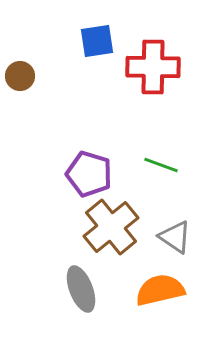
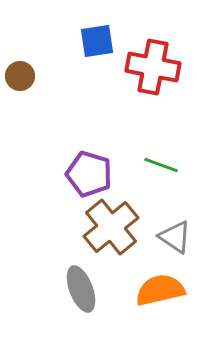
red cross: rotated 10 degrees clockwise
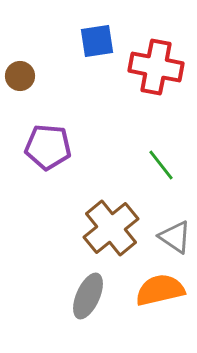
red cross: moved 3 px right
green line: rotated 32 degrees clockwise
purple pentagon: moved 41 px left, 27 px up; rotated 12 degrees counterclockwise
brown cross: moved 1 px down
gray ellipse: moved 7 px right, 7 px down; rotated 45 degrees clockwise
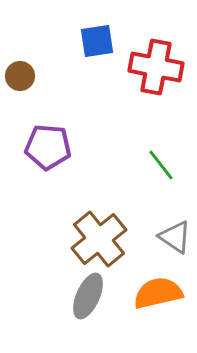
brown cross: moved 12 px left, 11 px down
orange semicircle: moved 2 px left, 3 px down
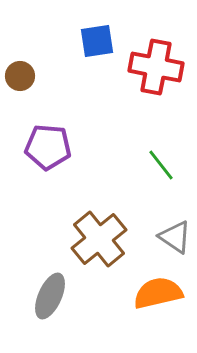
gray ellipse: moved 38 px left
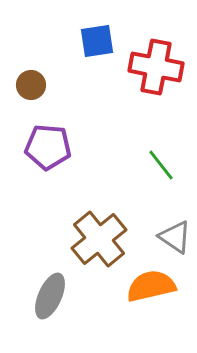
brown circle: moved 11 px right, 9 px down
orange semicircle: moved 7 px left, 7 px up
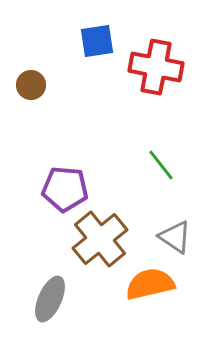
purple pentagon: moved 17 px right, 42 px down
brown cross: moved 1 px right
orange semicircle: moved 1 px left, 2 px up
gray ellipse: moved 3 px down
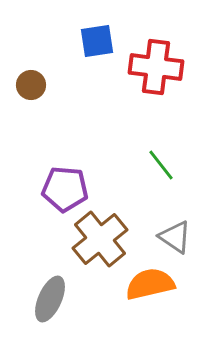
red cross: rotated 4 degrees counterclockwise
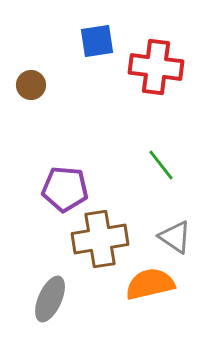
brown cross: rotated 30 degrees clockwise
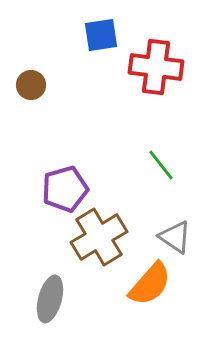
blue square: moved 4 px right, 6 px up
purple pentagon: rotated 21 degrees counterclockwise
brown cross: moved 1 px left, 2 px up; rotated 22 degrees counterclockwise
orange semicircle: rotated 144 degrees clockwise
gray ellipse: rotated 9 degrees counterclockwise
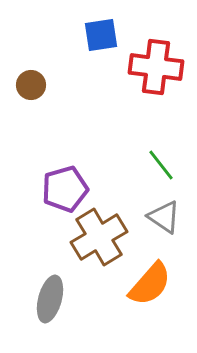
gray triangle: moved 11 px left, 20 px up
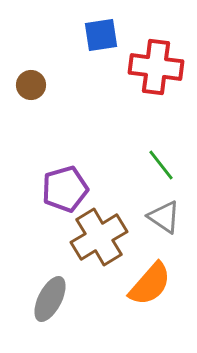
gray ellipse: rotated 12 degrees clockwise
